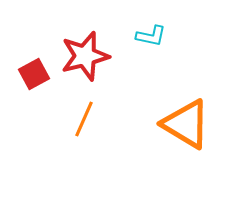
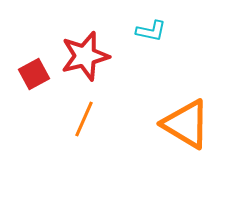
cyan L-shape: moved 5 px up
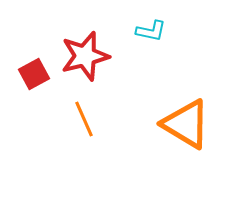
orange line: rotated 48 degrees counterclockwise
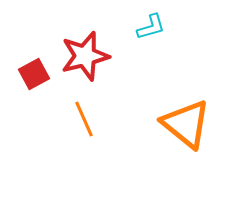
cyan L-shape: moved 4 px up; rotated 28 degrees counterclockwise
orange triangle: rotated 8 degrees clockwise
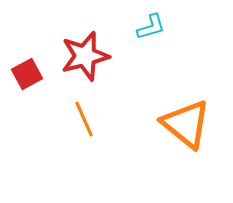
red square: moved 7 px left
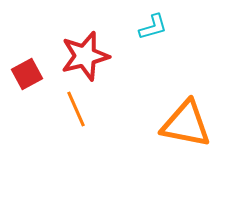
cyan L-shape: moved 2 px right
orange line: moved 8 px left, 10 px up
orange triangle: rotated 28 degrees counterclockwise
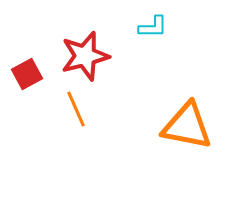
cyan L-shape: rotated 16 degrees clockwise
orange triangle: moved 1 px right, 2 px down
